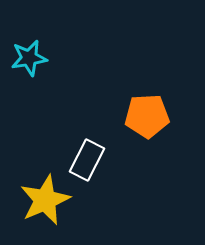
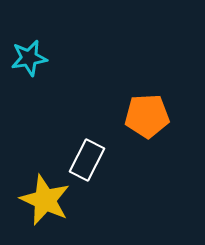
yellow star: rotated 24 degrees counterclockwise
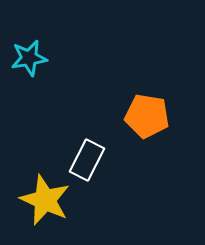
orange pentagon: rotated 12 degrees clockwise
